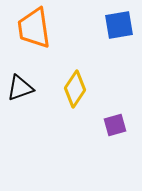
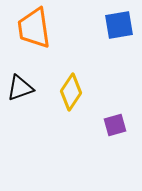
yellow diamond: moved 4 px left, 3 px down
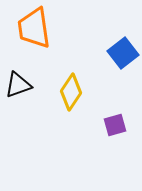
blue square: moved 4 px right, 28 px down; rotated 28 degrees counterclockwise
black triangle: moved 2 px left, 3 px up
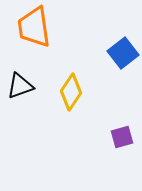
orange trapezoid: moved 1 px up
black triangle: moved 2 px right, 1 px down
purple square: moved 7 px right, 12 px down
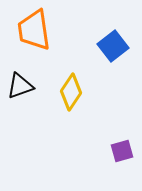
orange trapezoid: moved 3 px down
blue square: moved 10 px left, 7 px up
purple square: moved 14 px down
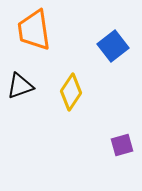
purple square: moved 6 px up
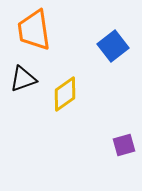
black triangle: moved 3 px right, 7 px up
yellow diamond: moved 6 px left, 2 px down; rotated 21 degrees clockwise
purple square: moved 2 px right
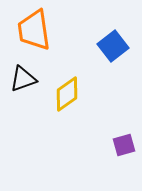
yellow diamond: moved 2 px right
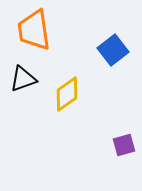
blue square: moved 4 px down
